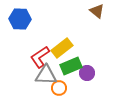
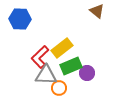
red L-shape: rotated 10 degrees counterclockwise
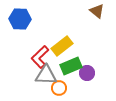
yellow rectangle: moved 2 px up
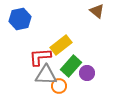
blue hexagon: rotated 15 degrees counterclockwise
yellow rectangle: moved 1 px left, 1 px up
red L-shape: rotated 40 degrees clockwise
green rectangle: rotated 25 degrees counterclockwise
orange circle: moved 2 px up
